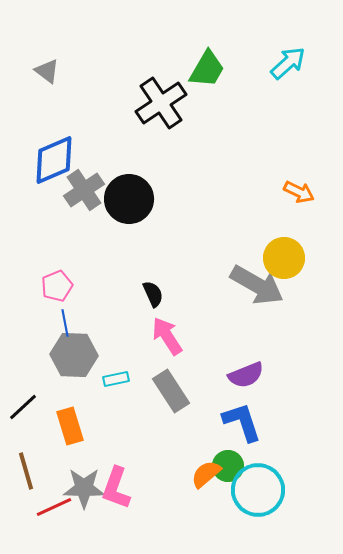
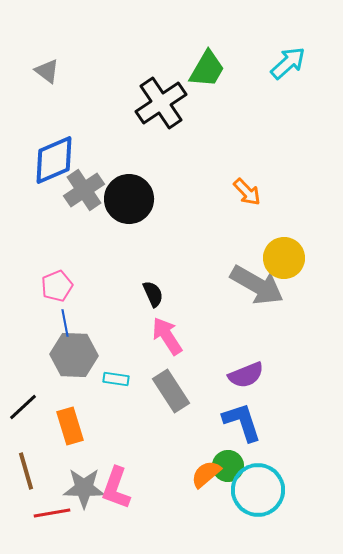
orange arrow: moved 52 px left; rotated 20 degrees clockwise
cyan rectangle: rotated 20 degrees clockwise
red line: moved 2 px left, 6 px down; rotated 15 degrees clockwise
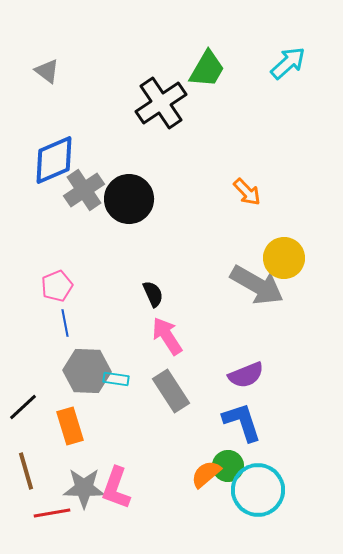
gray hexagon: moved 13 px right, 16 px down
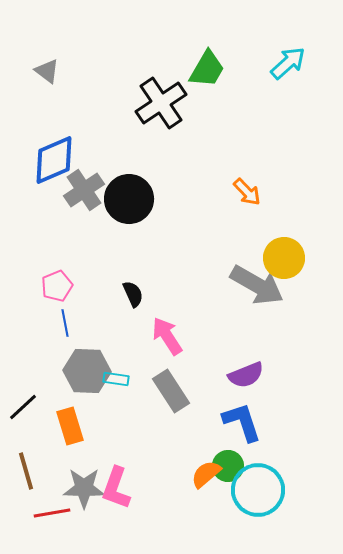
black semicircle: moved 20 px left
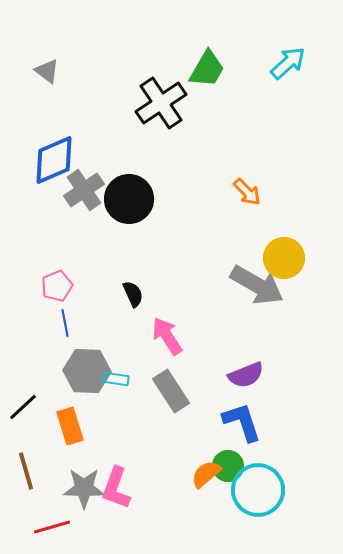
red line: moved 14 px down; rotated 6 degrees counterclockwise
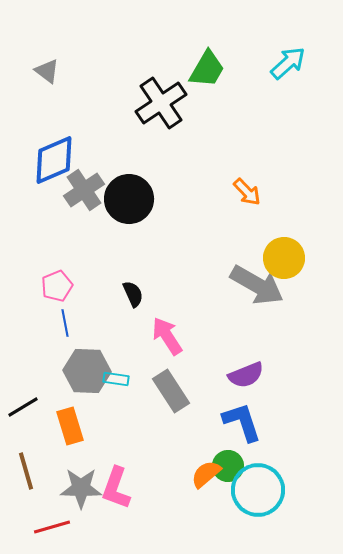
black line: rotated 12 degrees clockwise
gray star: moved 3 px left
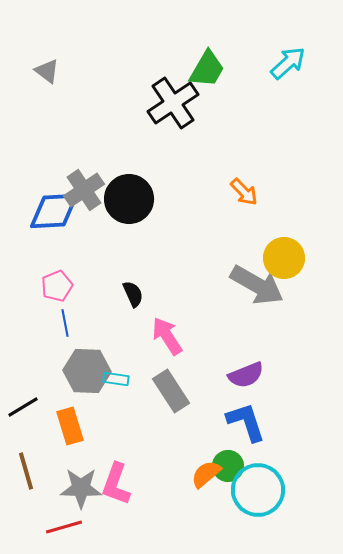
black cross: moved 12 px right
blue diamond: moved 51 px down; rotated 20 degrees clockwise
orange arrow: moved 3 px left
blue L-shape: moved 4 px right
pink L-shape: moved 4 px up
red line: moved 12 px right
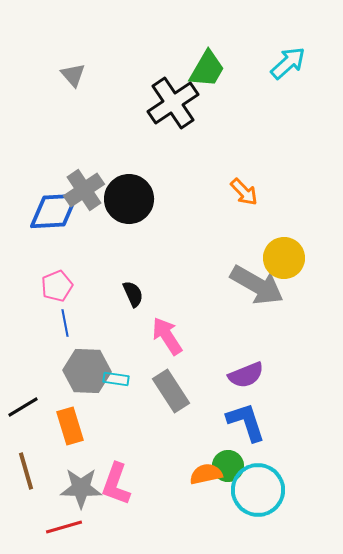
gray triangle: moved 26 px right, 4 px down; rotated 12 degrees clockwise
orange semicircle: rotated 28 degrees clockwise
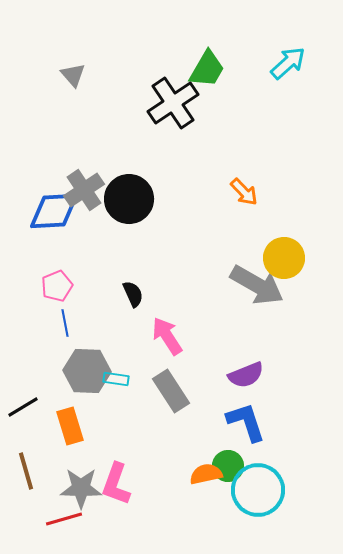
red line: moved 8 px up
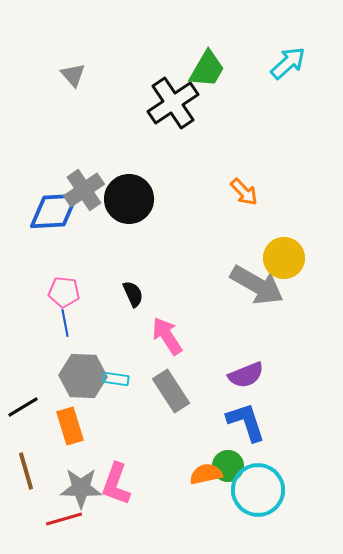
pink pentagon: moved 7 px right, 6 px down; rotated 28 degrees clockwise
gray hexagon: moved 4 px left, 5 px down
